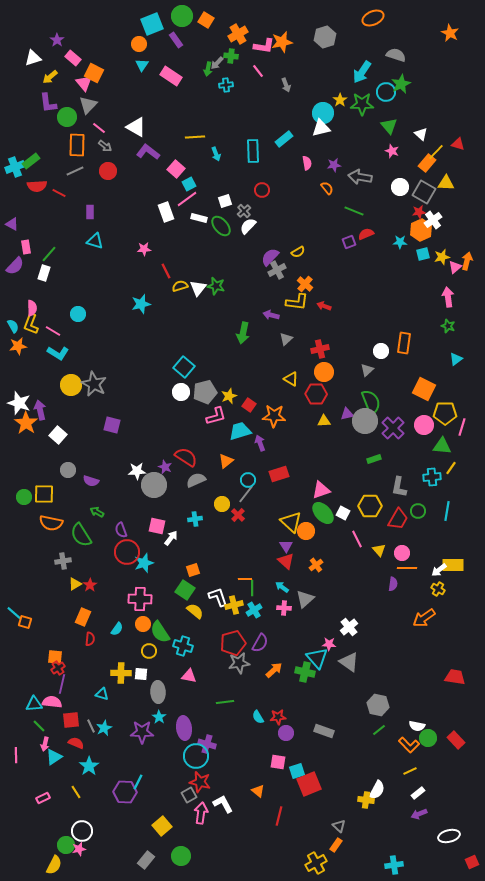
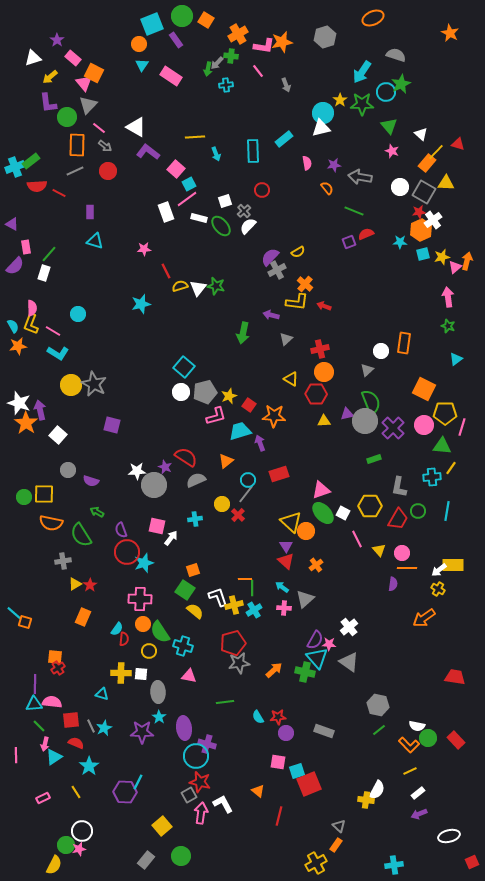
red semicircle at (90, 639): moved 34 px right
purple semicircle at (260, 643): moved 55 px right, 3 px up
purple line at (62, 684): moved 27 px left; rotated 12 degrees counterclockwise
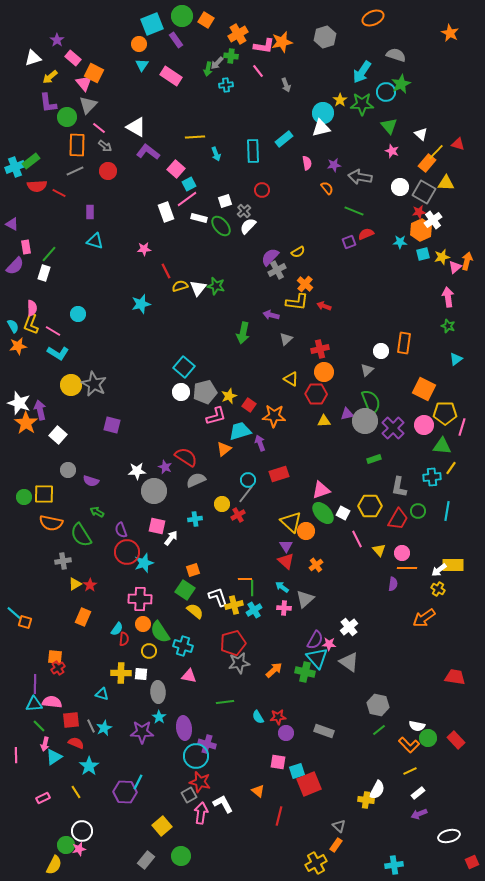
orange triangle at (226, 461): moved 2 px left, 12 px up
gray circle at (154, 485): moved 6 px down
red cross at (238, 515): rotated 16 degrees clockwise
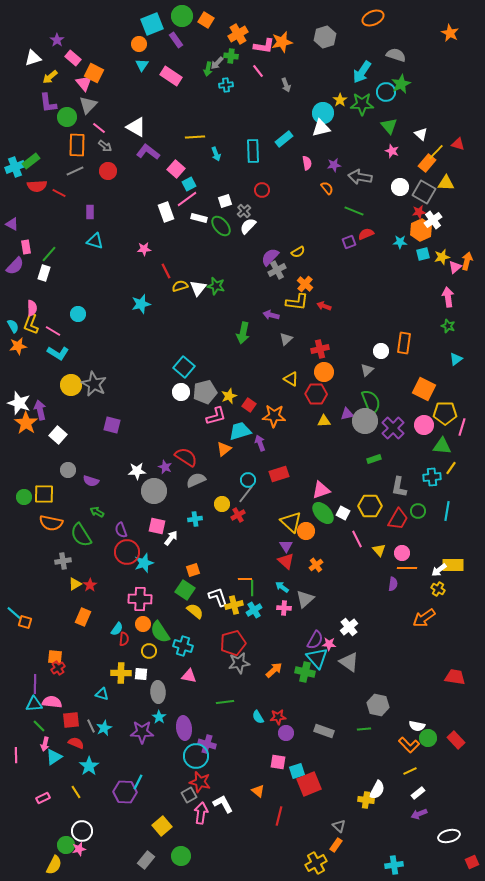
green line at (379, 730): moved 15 px left, 1 px up; rotated 32 degrees clockwise
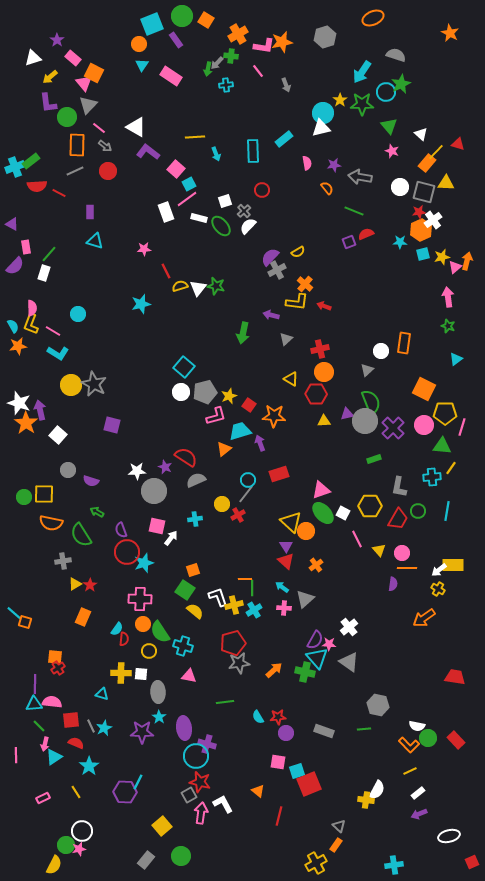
gray square at (424, 192): rotated 15 degrees counterclockwise
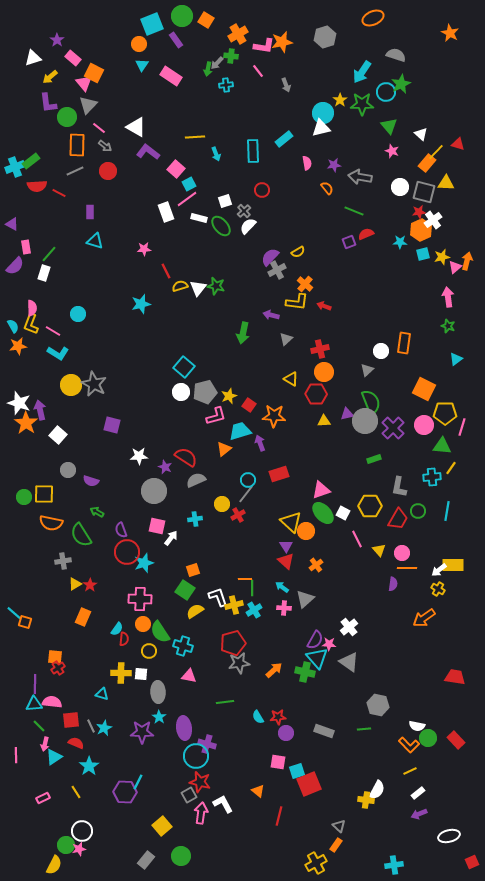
white star at (137, 471): moved 2 px right, 15 px up
yellow semicircle at (195, 611): rotated 72 degrees counterclockwise
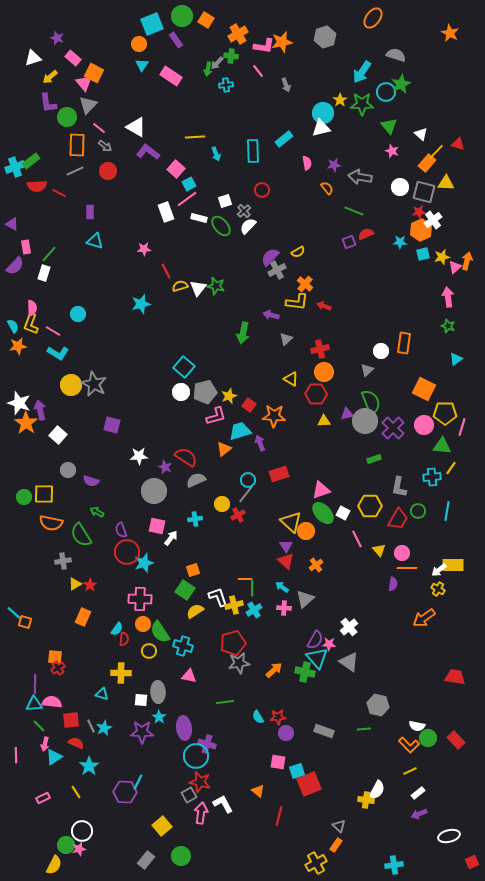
orange ellipse at (373, 18): rotated 30 degrees counterclockwise
purple star at (57, 40): moved 2 px up; rotated 16 degrees counterclockwise
white square at (141, 674): moved 26 px down
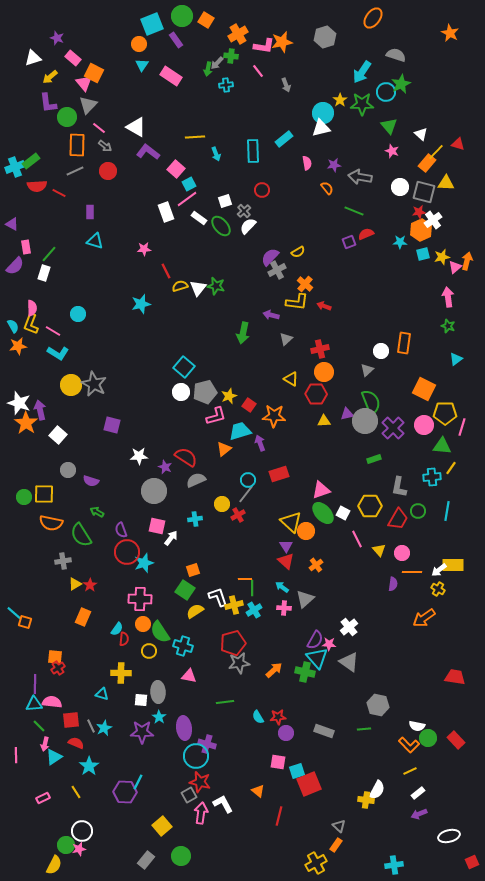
white rectangle at (199, 218): rotated 21 degrees clockwise
orange line at (407, 568): moved 5 px right, 4 px down
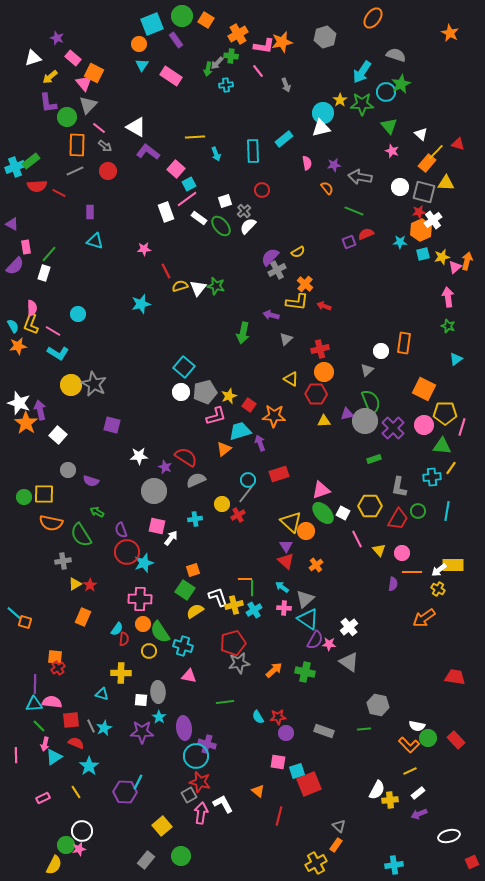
cyan triangle at (317, 658): moved 9 px left, 39 px up; rotated 15 degrees counterclockwise
yellow cross at (366, 800): moved 24 px right; rotated 14 degrees counterclockwise
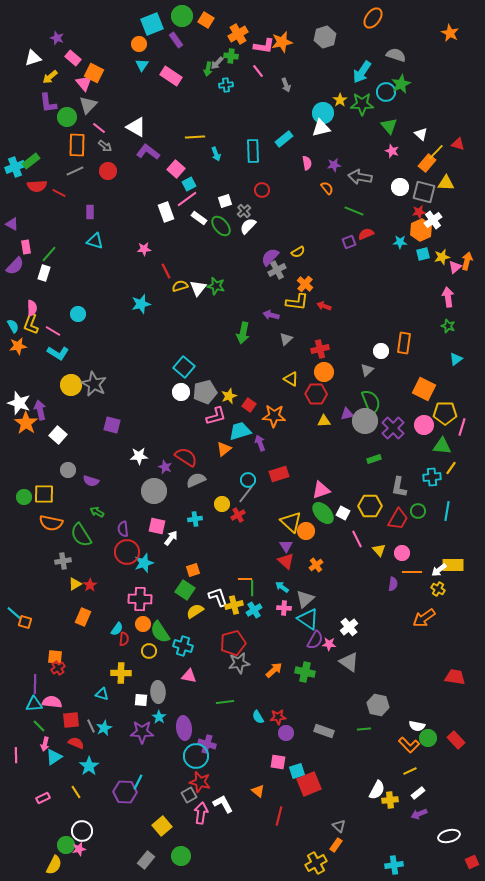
purple semicircle at (121, 530): moved 2 px right, 1 px up; rotated 14 degrees clockwise
